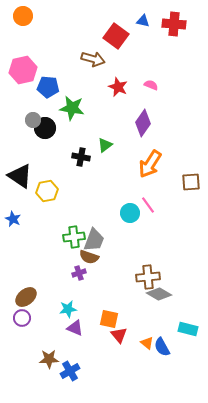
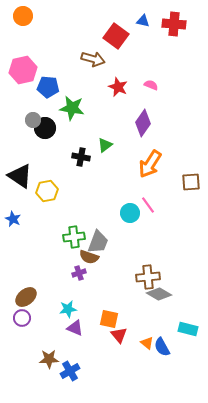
gray trapezoid: moved 4 px right, 2 px down
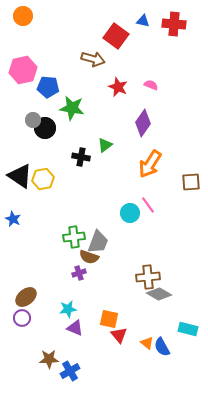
yellow hexagon: moved 4 px left, 12 px up
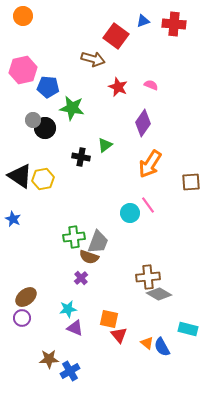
blue triangle: rotated 32 degrees counterclockwise
purple cross: moved 2 px right, 5 px down; rotated 24 degrees counterclockwise
